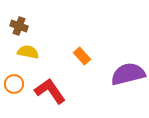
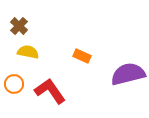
brown cross: rotated 24 degrees clockwise
orange rectangle: rotated 24 degrees counterclockwise
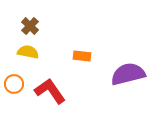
brown cross: moved 11 px right
orange rectangle: rotated 18 degrees counterclockwise
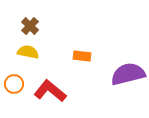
red L-shape: rotated 16 degrees counterclockwise
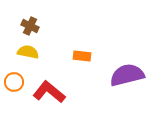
brown cross: rotated 18 degrees counterclockwise
purple semicircle: moved 1 px left, 1 px down
orange circle: moved 2 px up
red L-shape: moved 1 px left, 1 px down
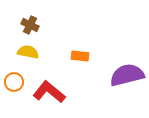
brown cross: moved 1 px up
orange rectangle: moved 2 px left
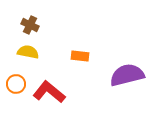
orange circle: moved 2 px right, 2 px down
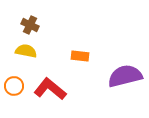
yellow semicircle: moved 2 px left, 1 px up
purple semicircle: moved 2 px left, 1 px down
orange circle: moved 2 px left, 2 px down
red L-shape: moved 1 px right, 3 px up
